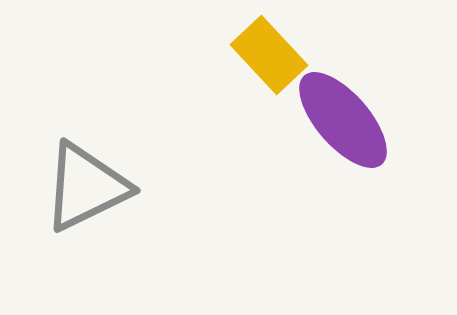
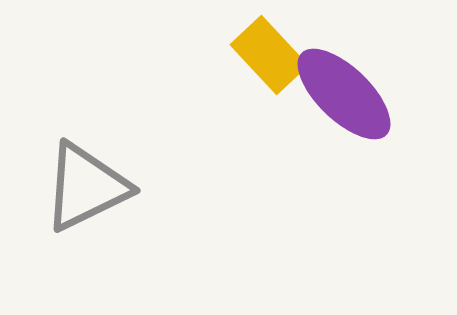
purple ellipse: moved 1 px right, 26 px up; rotated 5 degrees counterclockwise
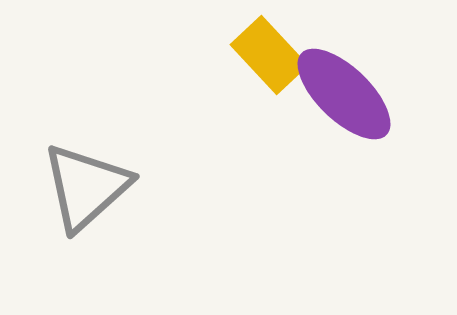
gray triangle: rotated 16 degrees counterclockwise
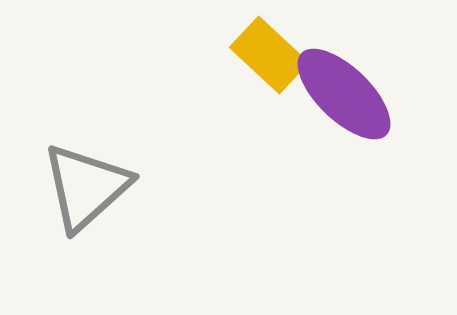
yellow rectangle: rotated 4 degrees counterclockwise
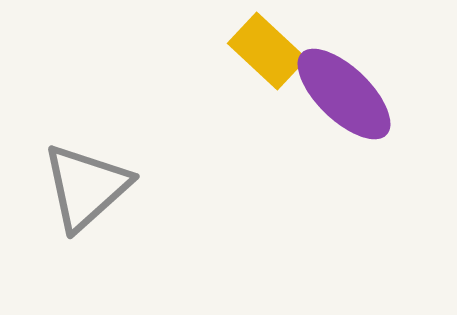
yellow rectangle: moved 2 px left, 4 px up
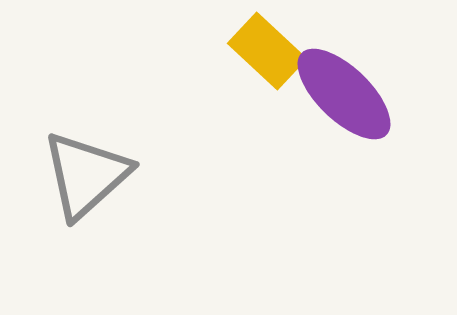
gray triangle: moved 12 px up
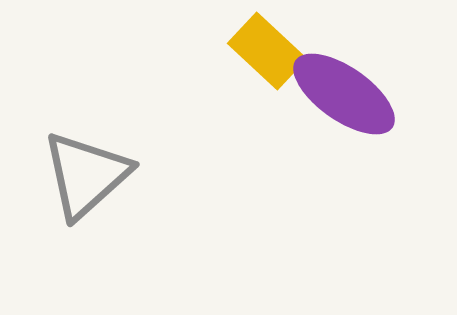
purple ellipse: rotated 9 degrees counterclockwise
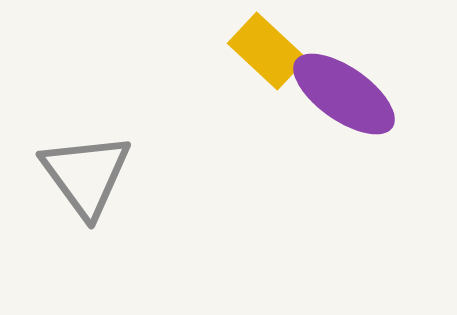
gray triangle: rotated 24 degrees counterclockwise
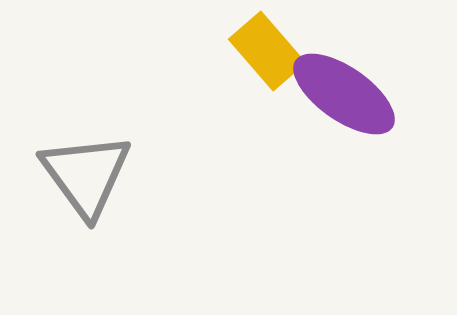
yellow rectangle: rotated 6 degrees clockwise
